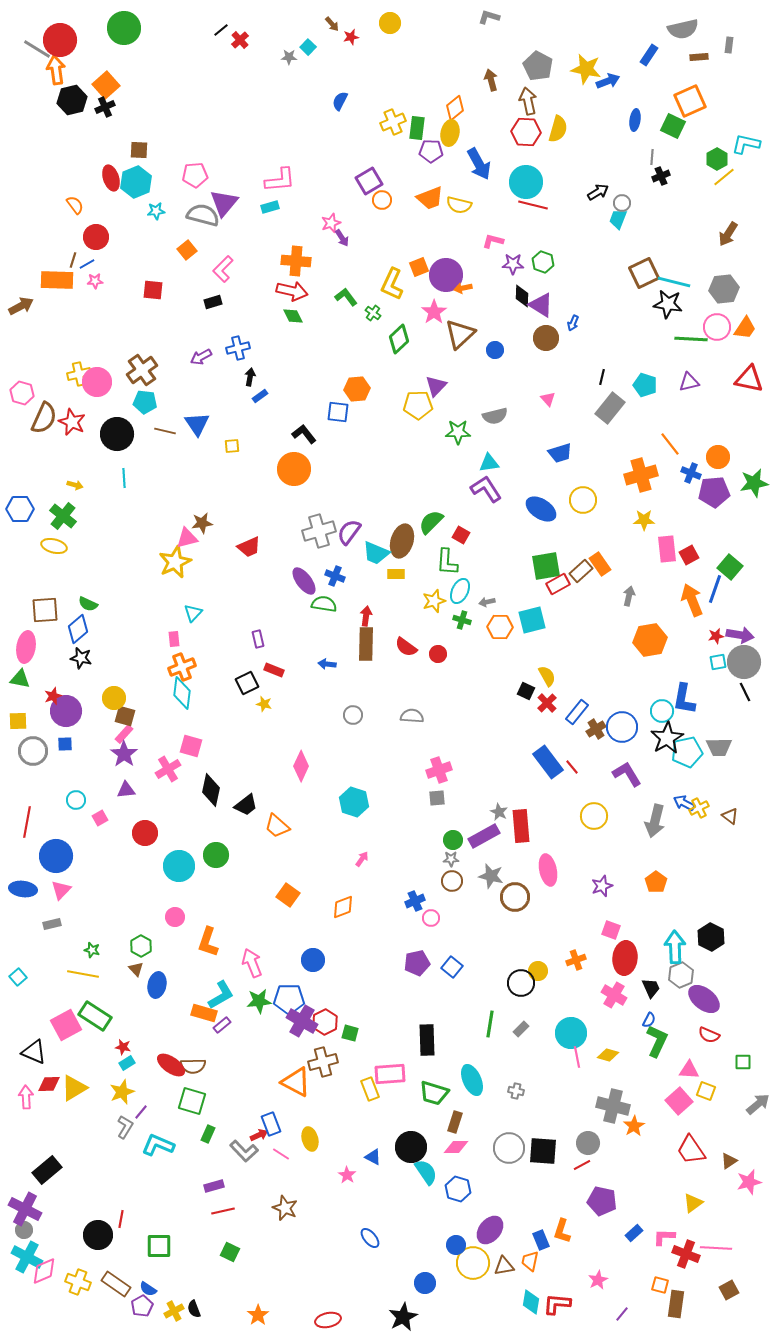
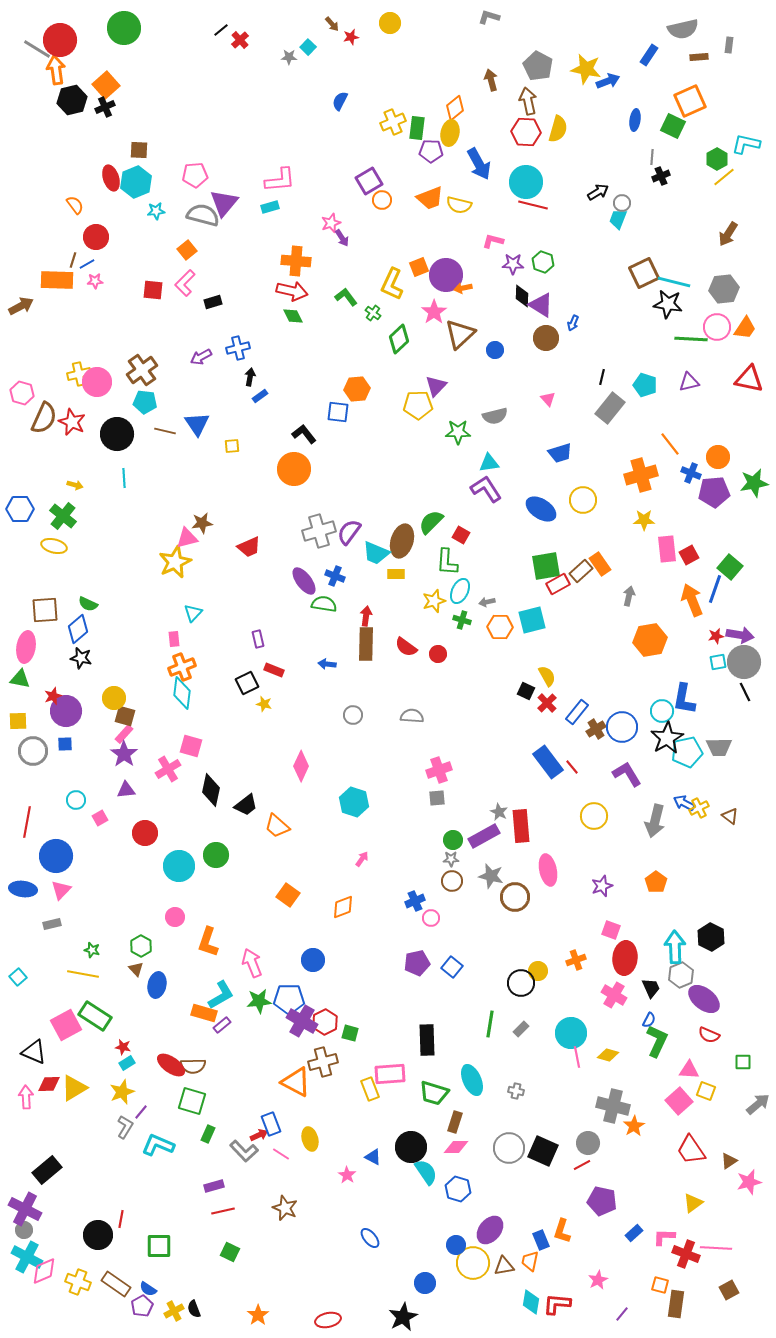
pink L-shape at (223, 269): moved 38 px left, 14 px down
black square at (543, 1151): rotated 20 degrees clockwise
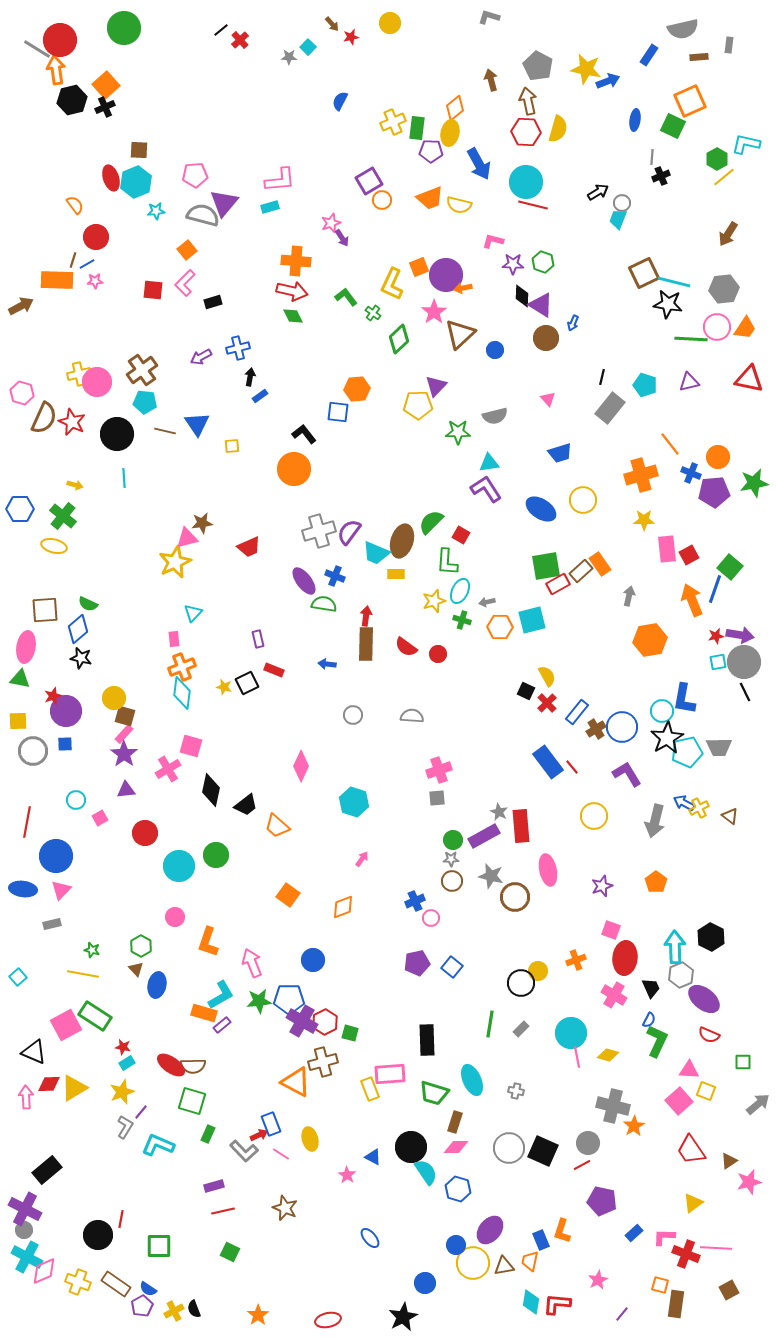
yellow star at (264, 704): moved 40 px left, 17 px up
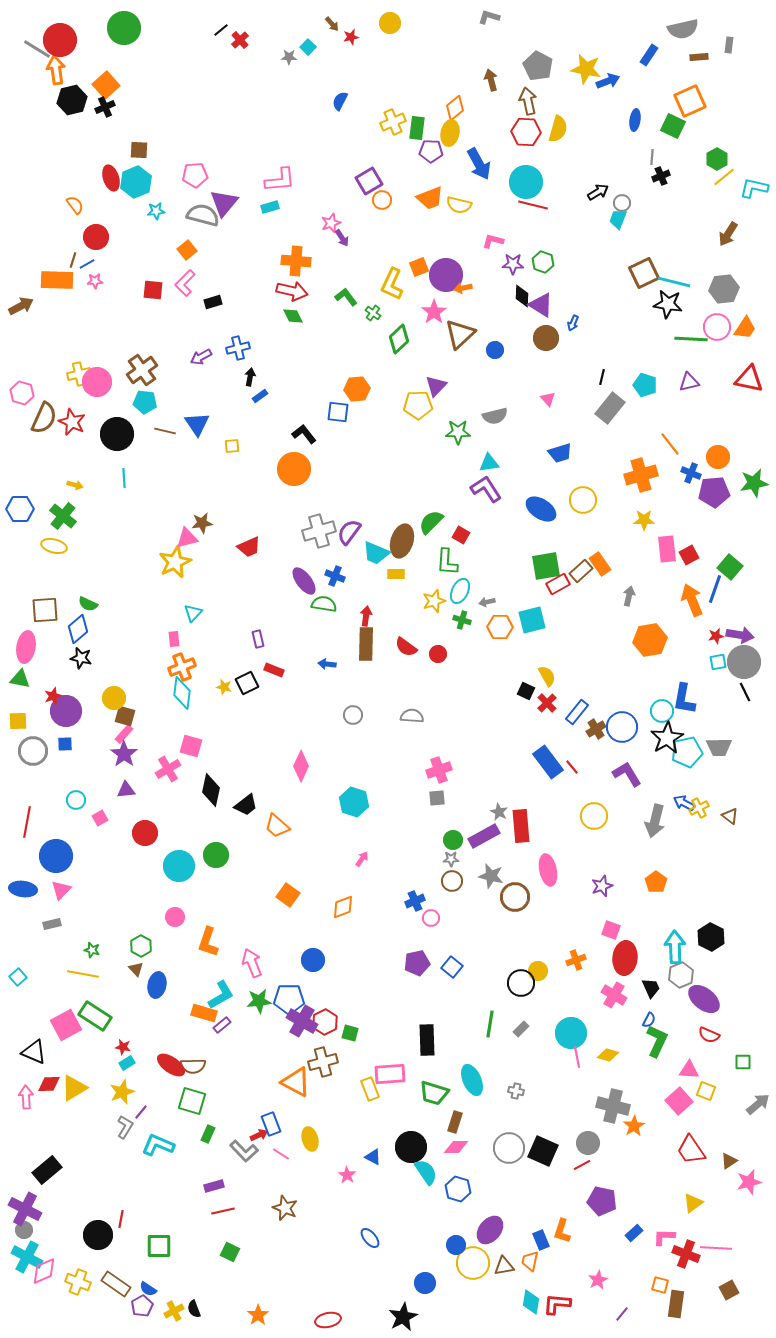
cyan L-shape at (746, 144): moved 8 px right, 44 px down
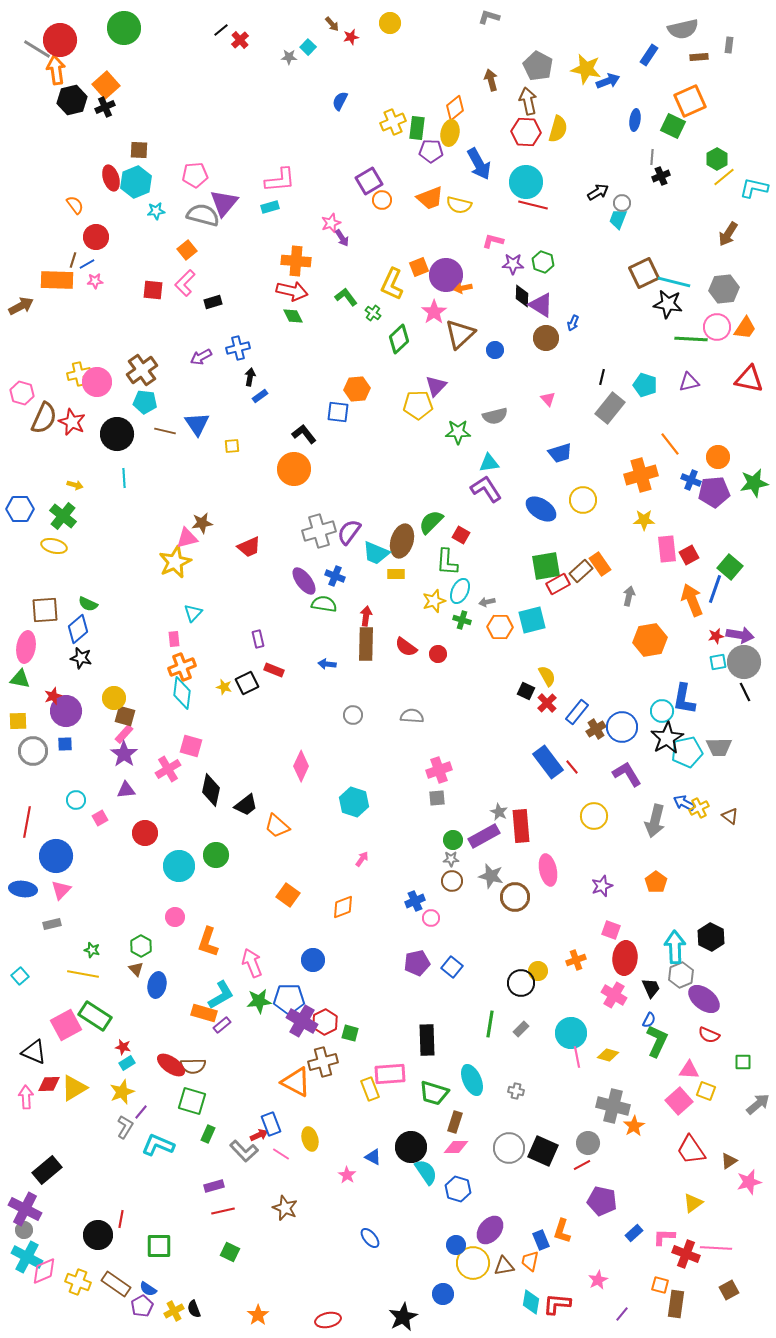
blue cross at (691, 473): moved 7 px down
cyan square at (18, 977): moved 2 px right, 1 px up
blue circle at (425, 1283): moved 18 px right, 11 px down
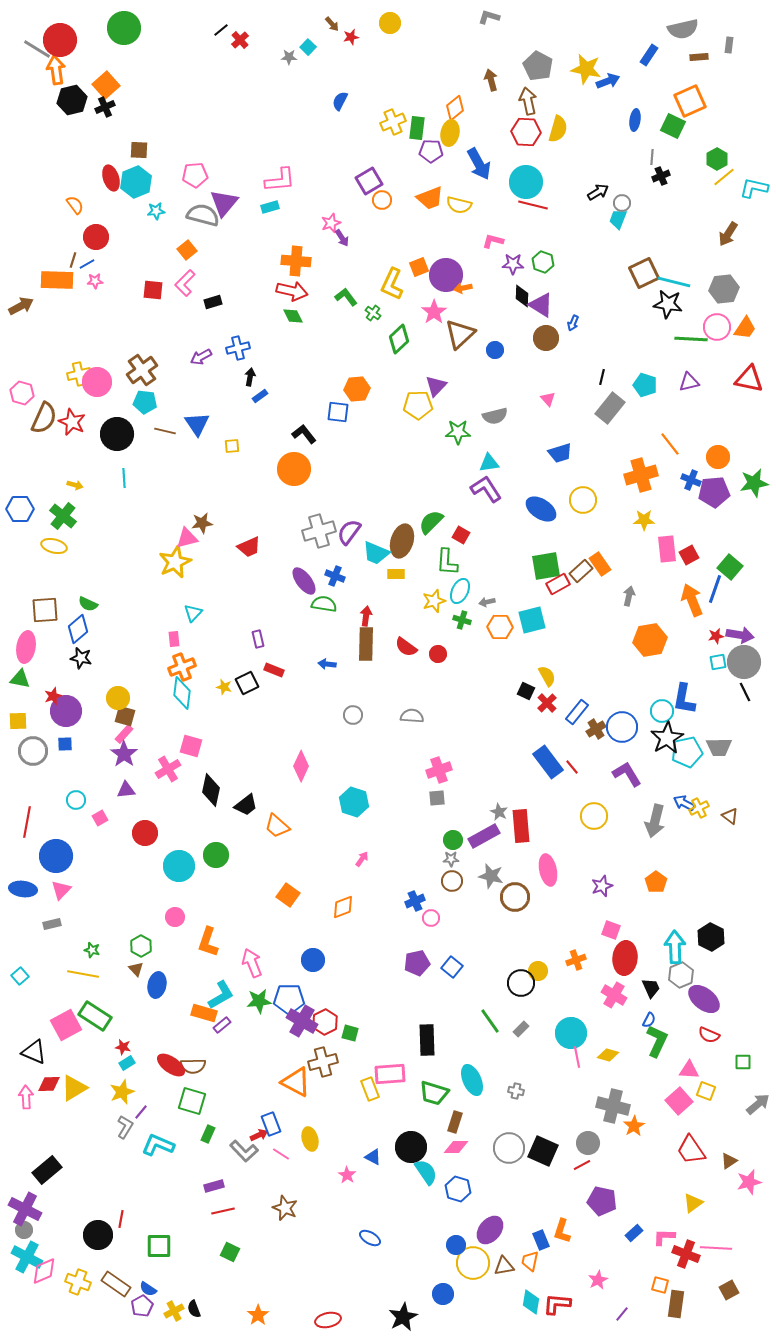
yellow circle at (114, 698): moved 4 px right
green line at (490, 1024): moved 3 px up; rotated 44 degrees counterclockwise
blue ellipse at (370, 1238): rotated 20 degrees counterclockwise
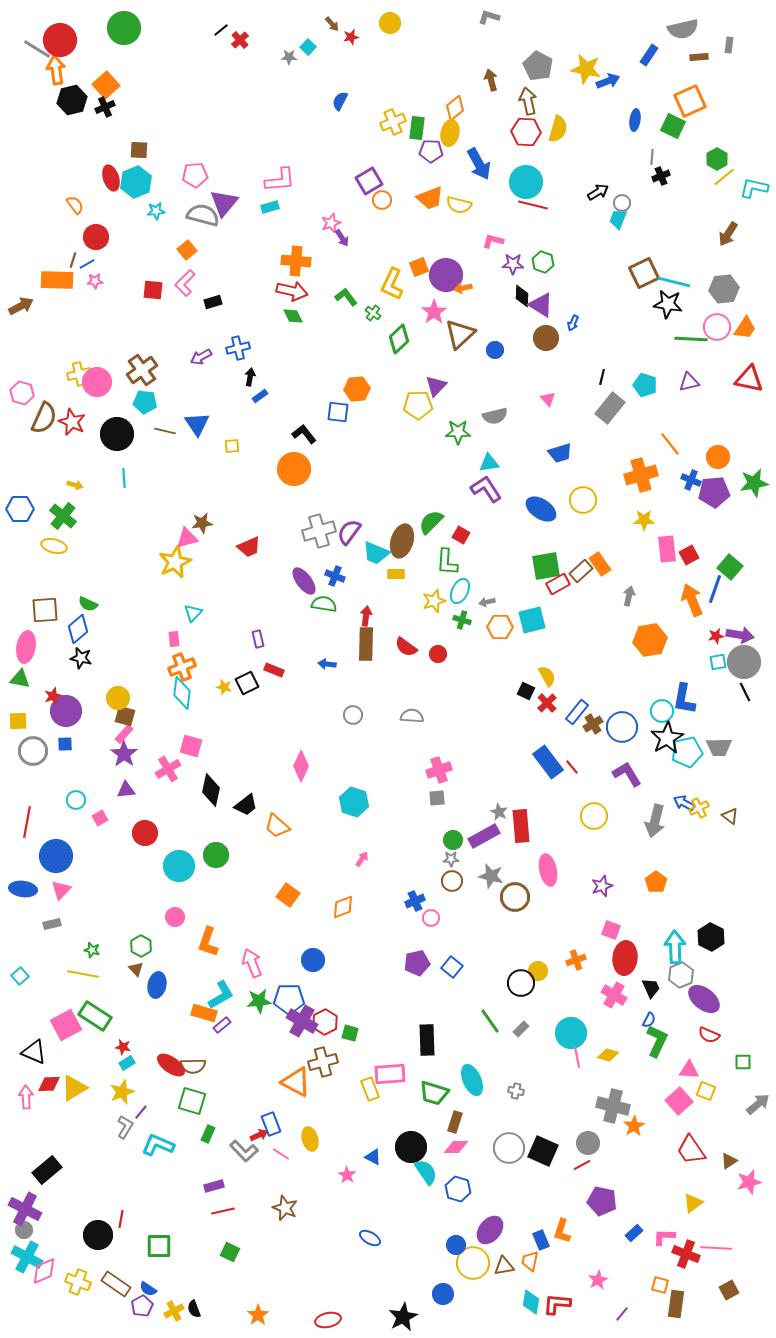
brown cross at (596, 729): moved 3 px left, 5 px up
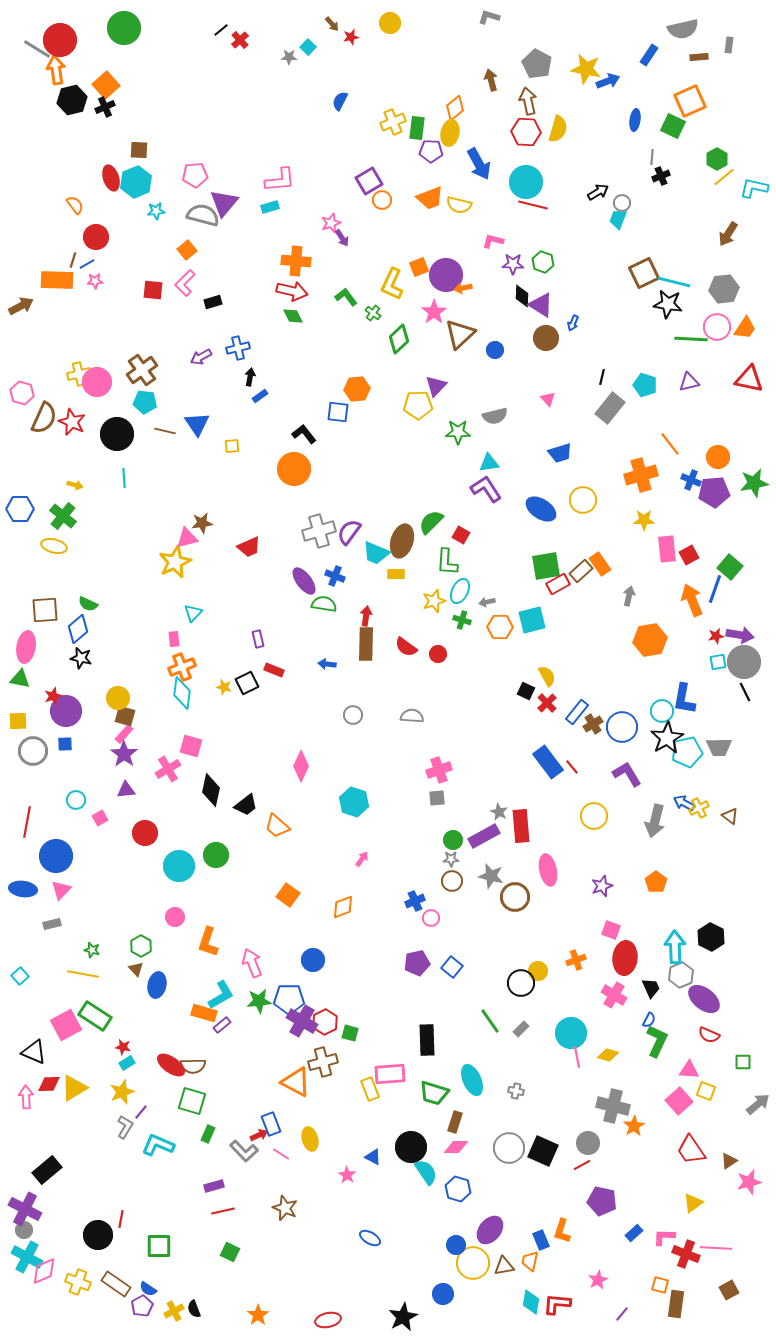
gray pentagon at (538, 66): moved 1 px left, 2 px up
